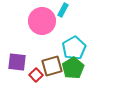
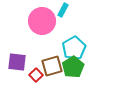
green pentagon: moved 1 px up
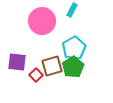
cyan rectangle: moved 9 px right
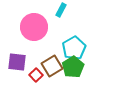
cyan rectangle: moved 11 px left
pink circle: moved 8 px left, 6 px down
brown square: rotated 15 degrees counterclockwise
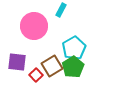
pink circle: moved 1 px up
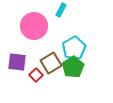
brown square: moved 1 px left, 3 px up
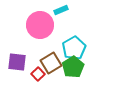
cyan rectangle: rotated 40 degrees clockwise
pink circle: moved 6 px right, 1 px up
red square: moved 2 px right, 1 px up
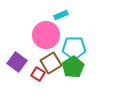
cyan rectangle: moved 5 px down
pink circle: moved 6 px right, 10 px down
cyan pentagon: rotated 30 degrees clockwise
purple square: rotated 30 degrees clockwise
red square: rotated 16 degrees counterclockwise
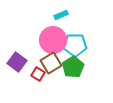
pink circle: moved 7 px right, 5 px down
cyan pentagon: moved 1 px right, 3 px up
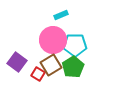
brown square: moved 2 px down
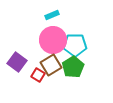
cyan rectangle: moved 9 px left
red square: moved 1 px down
